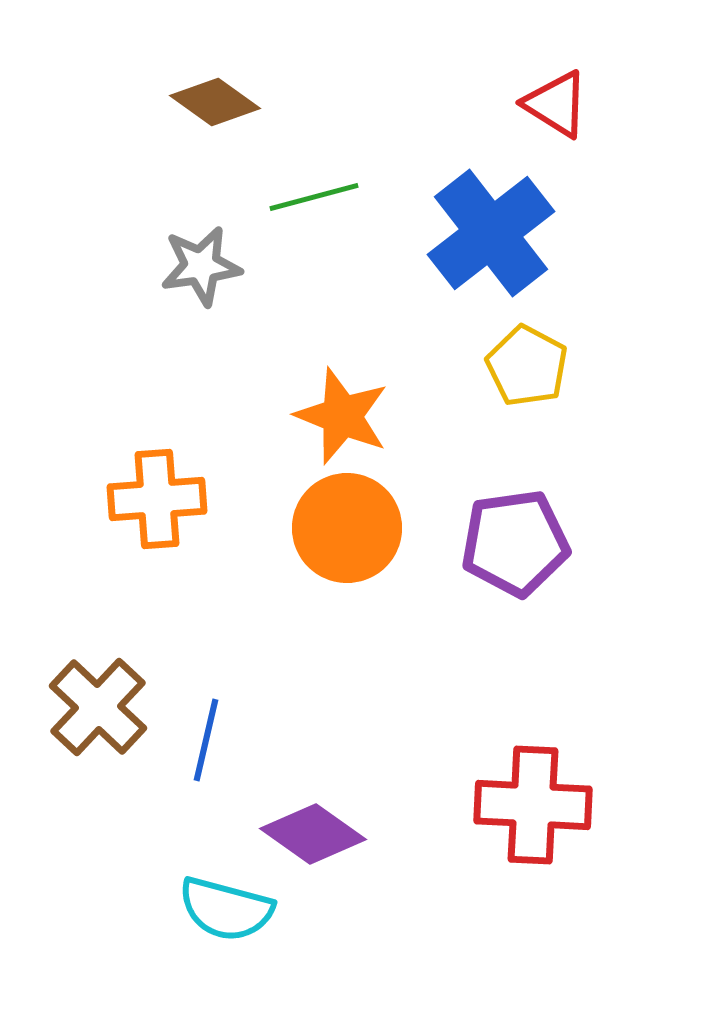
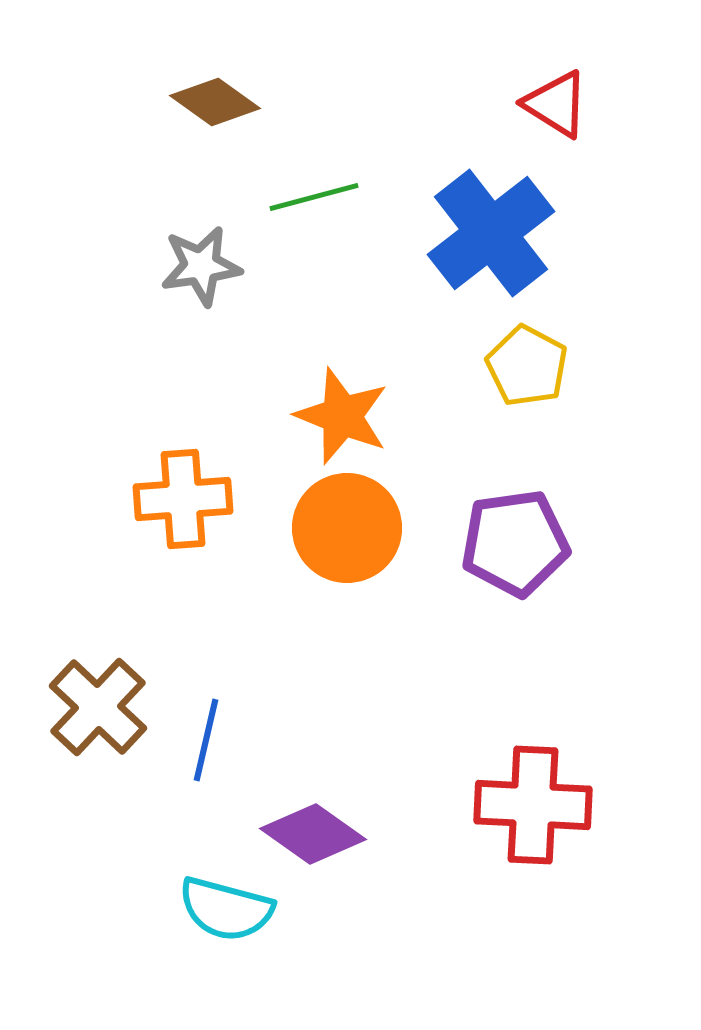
orange cross: moved 26 px right
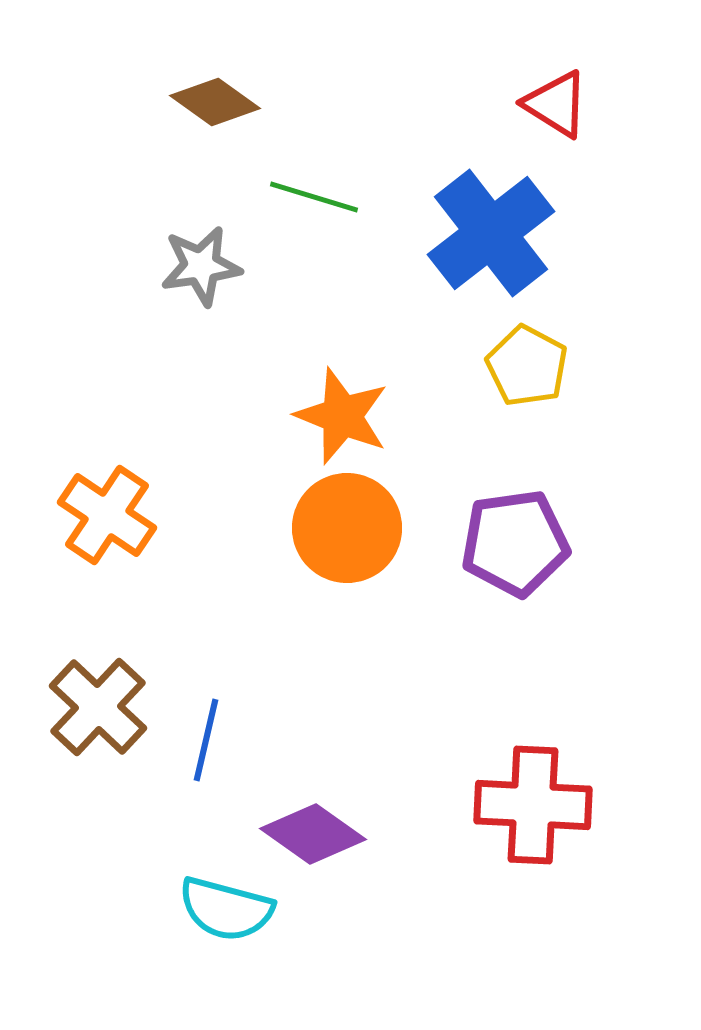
green line: rotated 32 degrees clockwise
orange cross: moved 76 px left, 16 px down; rotated 38 degrees clockwise
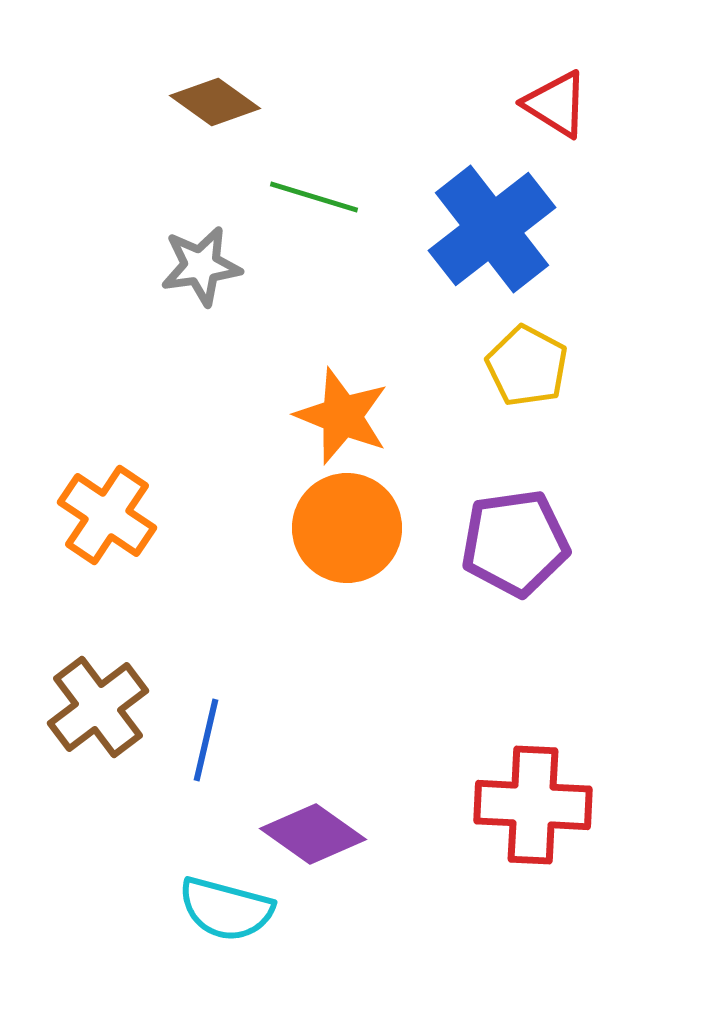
blue cross: moved 1 px right, 4 px up
brown cross: rotated 10 degrees clockwise
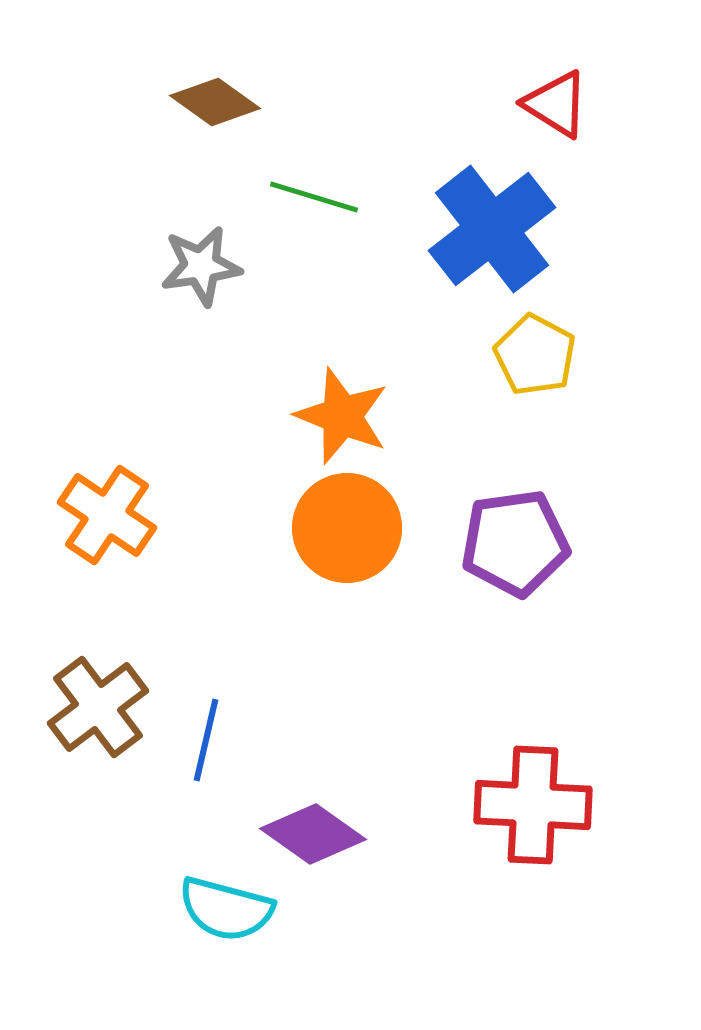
yellow pentagon: moved 8 px right, 11 px up
